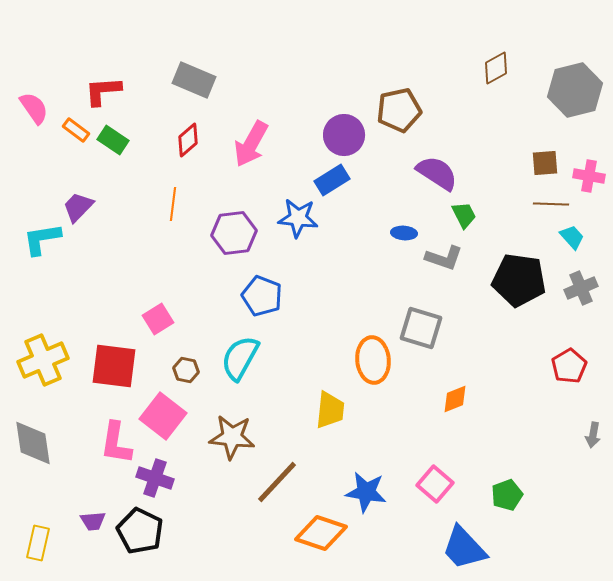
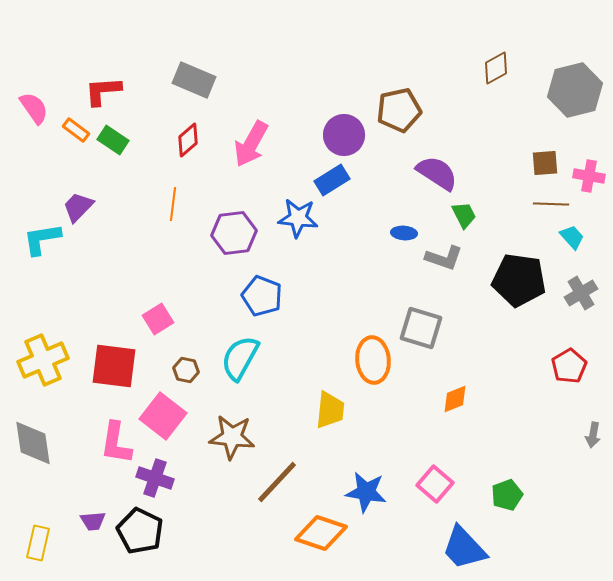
gray cross at (581, 288): moved 5 px down; rotated 8 degrees counterclockwise
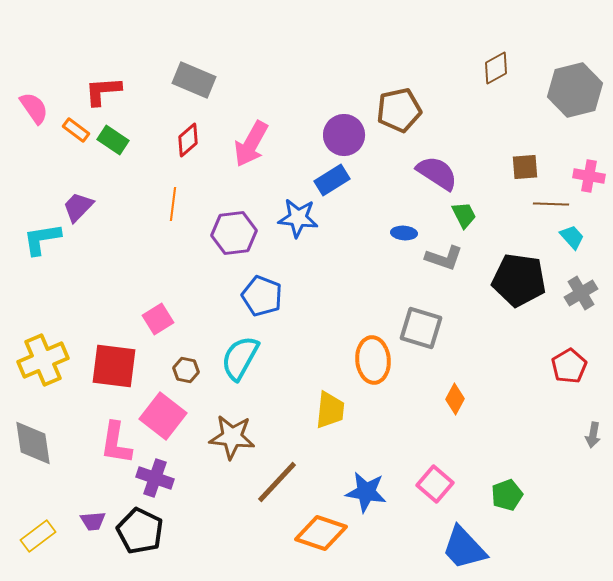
brown square at (545, 163): moved 20 px left, 4 px down
orange diamond at (455, 399): rotated 40 degrees counterclockwise
yellow rectangle at (38, 543): moved 7 px up; rotated 40 degrees clockwise
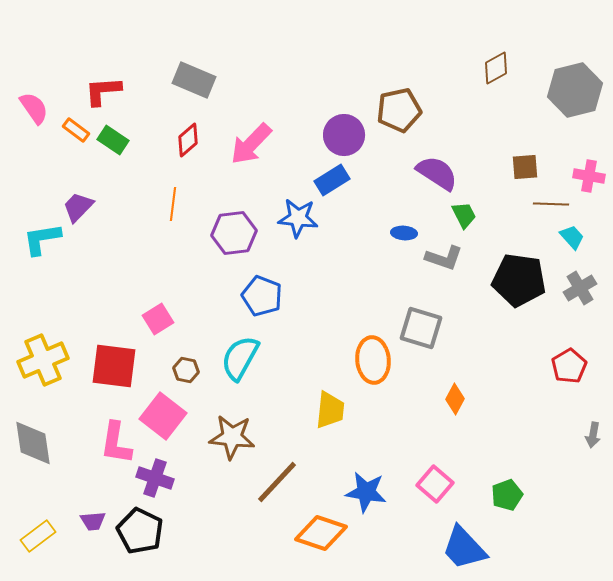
pink arrow at (251, 144): rotated 15 degrees clockwise
gray cross at (581, 293): moved 1 px left, 5 px up
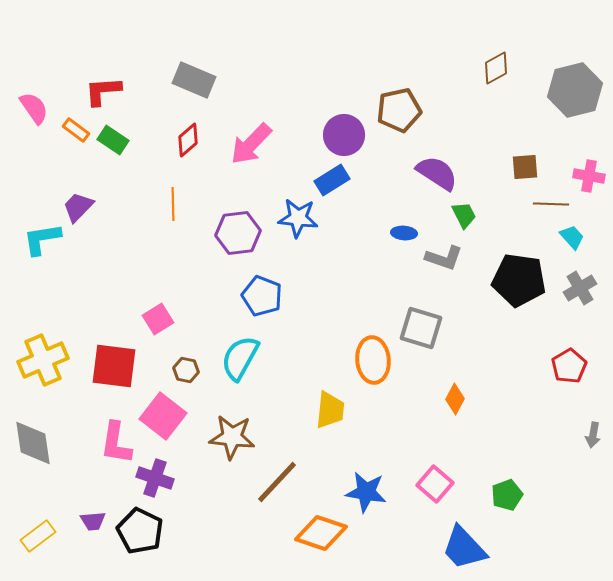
orange line at (173, 204): rotated 8 degrees counterclockwise
purple hexagon at (234, 233): moved 4 px right
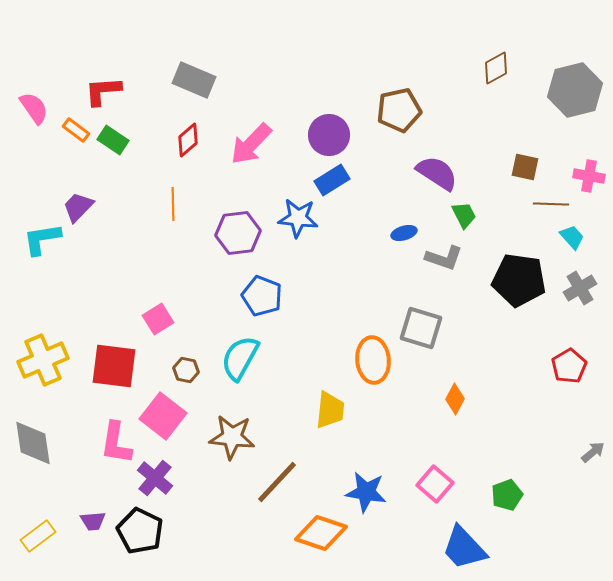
purple circle at (344, 135): moved 15 px left
brown square at (525, 167): rotated 16 degrees clockwise
blue ellipse at (404, 233): rotated 20 degrees counterclockwise
gray arrow at (593, 435): moved 17 px down; rotated 140 degrees counterclockwise
purple cross at (155, 478): rotated 21 degrees clockwise
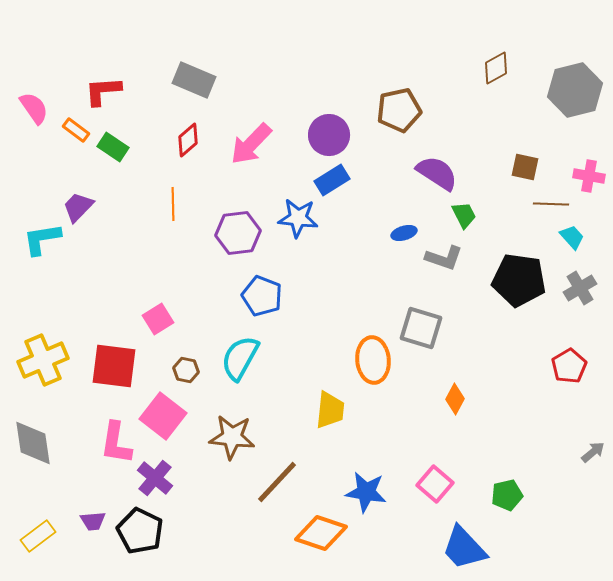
green rectangle at (113, 140): moved 7 px down
green pentagon at (507, 495): rotated 8 degrees clockwise
